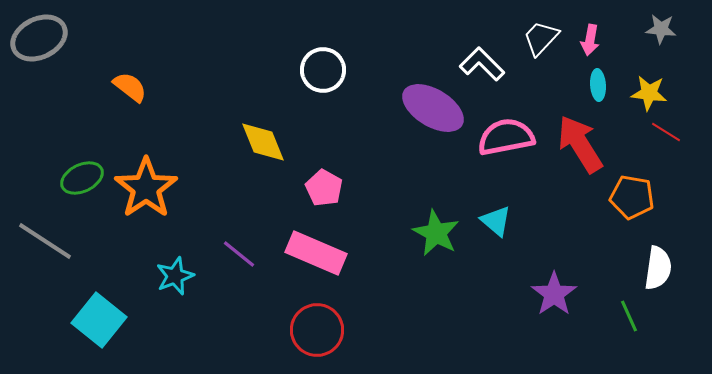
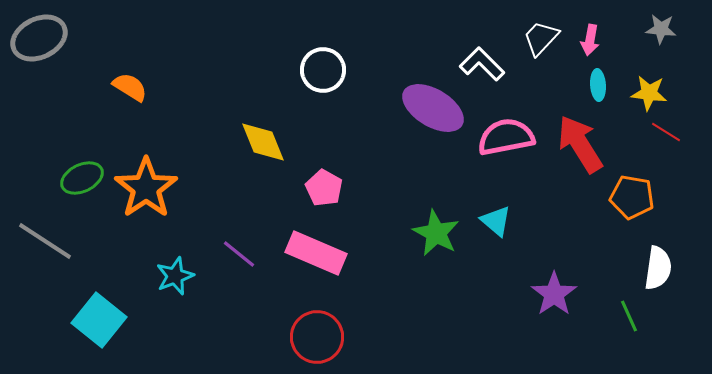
orange semicircle: rotated 6 degrees counterclockwise
red circle: moved 7 px down
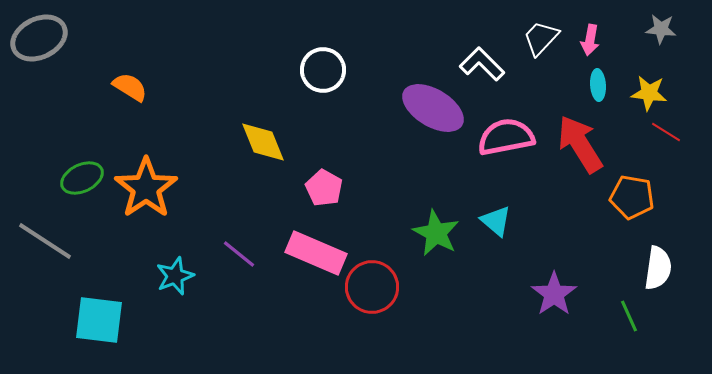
cyan square: rotated 32 degrees counterclockwise
red circle: moved 55 px right, 50 px up
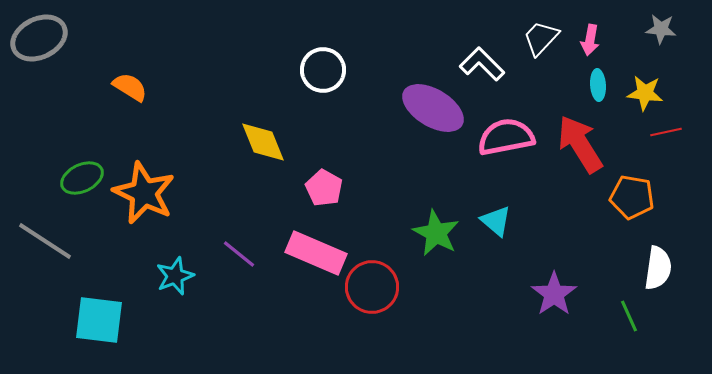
yellow star: moved 4 px left
red line: rotated 44 degrees counterclockwise
orange star: moved 2 px left, 5 px down; rotated 12 degrees counterclockwise
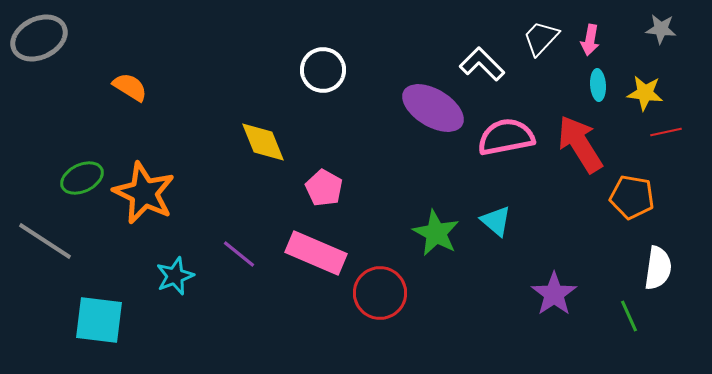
red circle: moved 8 px right, 6 px down
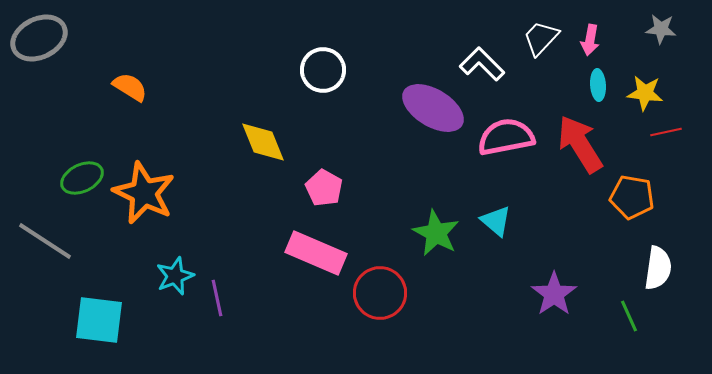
purple line: moved 22 px left, 44 px down; rotated 39 degrees clockwise
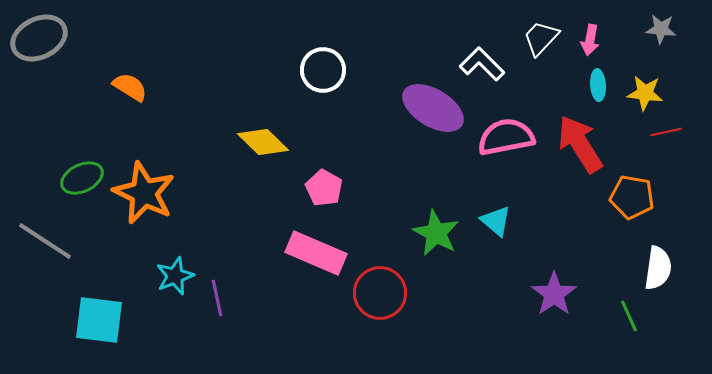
yellow diamond: rotated 24 degrees counterclockwise
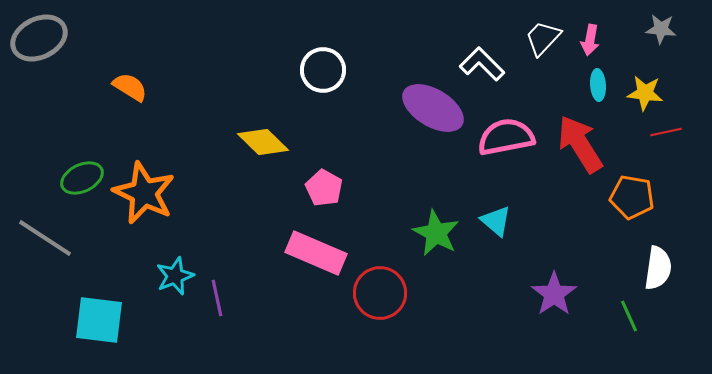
white trapezoid: moved 2 px right
gray line: moved 3 px up
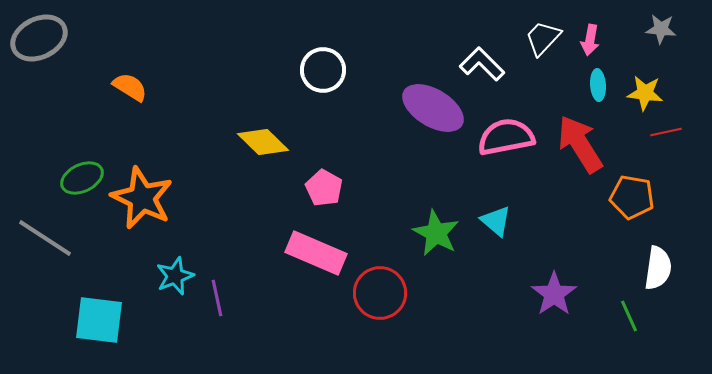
orange star: moved 2 px left, 5 px down
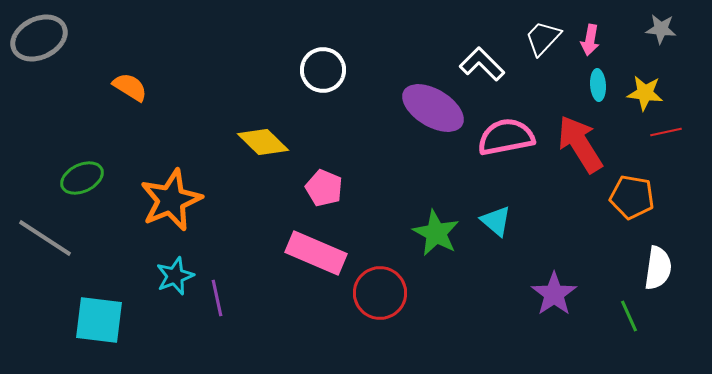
pink pentagon: rotated 6 degrees counterclockwise
orange star: moved 29 px right, 2 px down; rotated 24 degrees clockwise
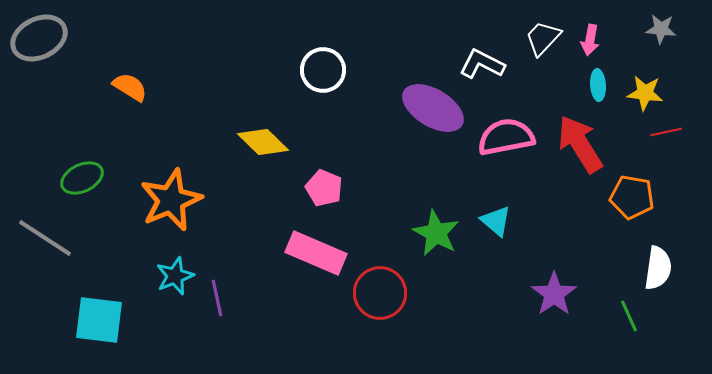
white L-shape: rotated 18 degrees counterclockwise
